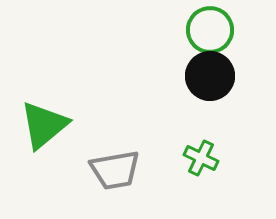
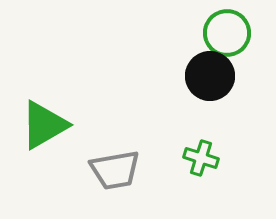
green circle: moved 17 px right, 3 px down
green triangle: rotated 10 degrees clockwise
green cross: rotated 8 degrees counterclockwise
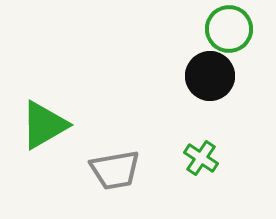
green circle: moved 2 px right, 4 px up
green cross: rotated 16 degrees clockwise
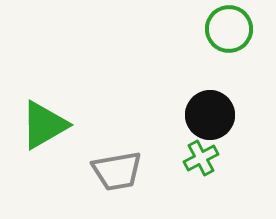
black circle: moved 39 px down
green cross: rotated 28 degrees clockwise
gray trapezoid: moved 2 px right, 1 px down
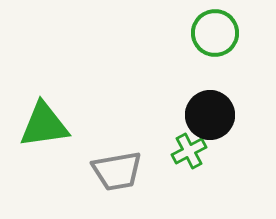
green circle: moved 14 px left, 4 px down
green triangle: rotated 22 degrees clockwise
green cross: moved 12 px left, 7 px up
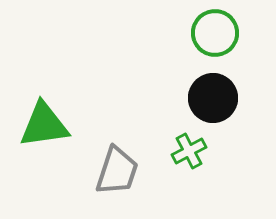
black circle: moved 3 px right, 17 px up
gray trapezoid: rotated 62 degrees counterclockwise
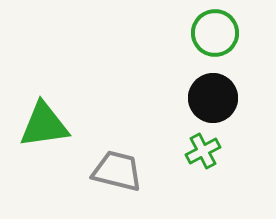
green cross: moved 14 px right
gray trapezoid: rotated 94 degrees counterclockwise
